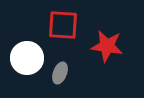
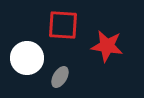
gray ellipse: moved 4 px down; rotated 10 degrees clockwise
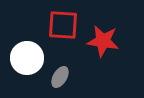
red star: moved 4 px left, 5 px up
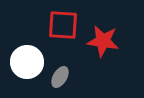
white circle: moved 4 px down
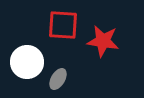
gray ellipse: moved 2 px left, 2 px down
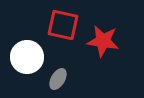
red square: rotated 8 degrees clockwise
white circle: moved 5 px up
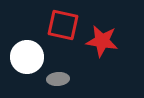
red star: moved 1 px left
gray ellipse: rotated 55 degrees clockwise
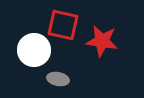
white circle: moved 7 px right, 7 px up
gray ellipse: rotated 15 degrees clockwise
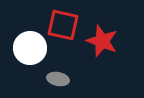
red star: rotated 12 degrees clockwise
white circle: moved 4 px left, 2 px up
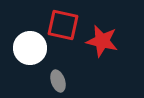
red star: rotated 8 degrees counterclockwise
gray ellipse: moved 2 px down; rotated 60 degrees clockwise
